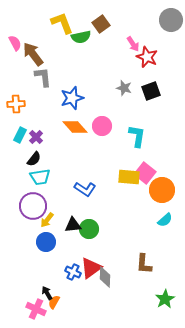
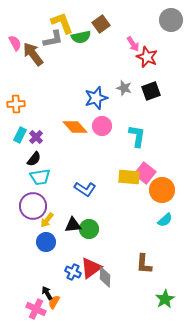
gray L-shape: moved 10 px right, 38 px up; rotated 85 degrees clockwise
blue star: moved 24 px right
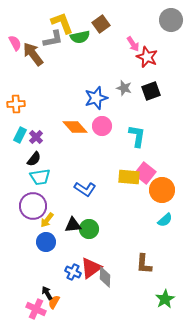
green semicircle: moved 1 px left
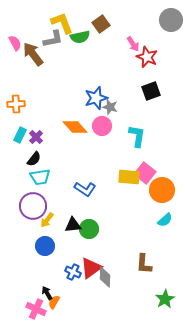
gray star: moved 14 px left, 19 px down
blue circle: moved 1 px left, 4 px down
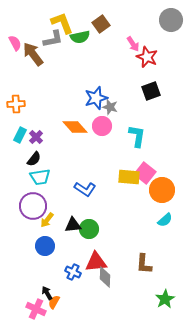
red triangle: moved 5 px right, 6 px up; rotated 30 degrees clockwise
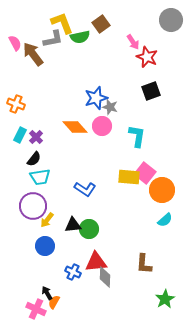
pink arrow: moved 2 px up
orange cross: rotated 24 degrees clockwise
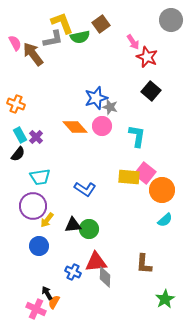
black square: rotated 30 degrees counterclockwise
cyan rectangle: rotated 56 degrees counterclockwise
black semicircle: moved 16 px left, 5 px up
blue circle: moved 6 px left
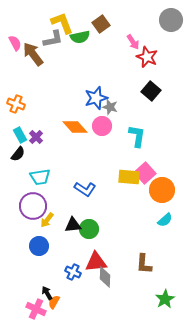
pink square: rotated 10 degrees clockwise
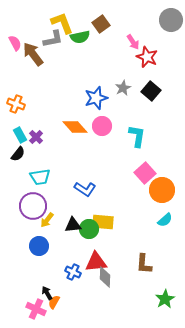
gray star: moved 13 px right, 19 px up; rotated 28 degrees clockwise
yellow rectangle: moved 26 px left, 45 px down
